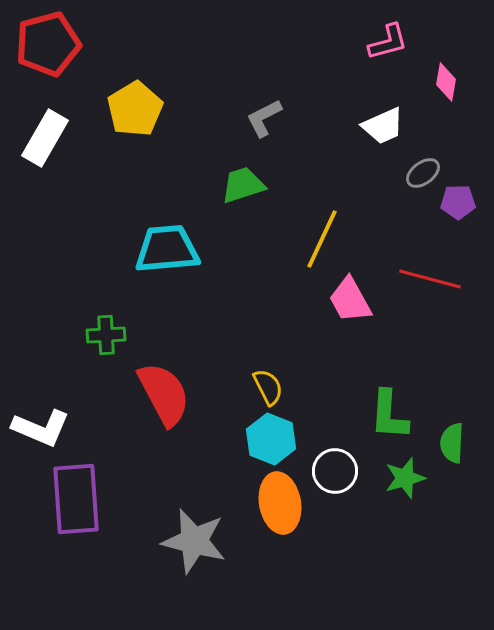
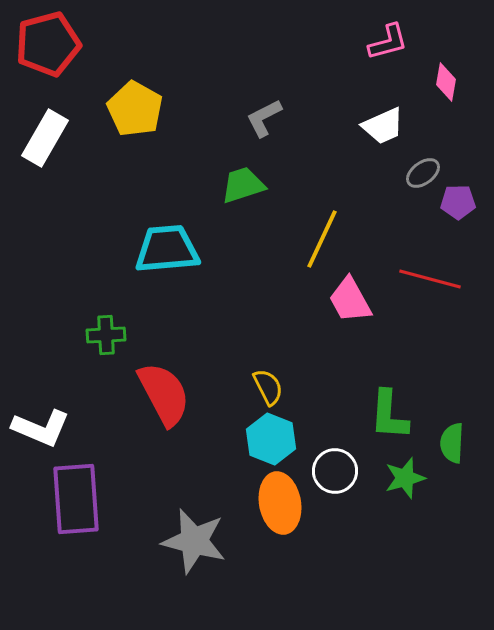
yellow pentagon: rotated 12 degrees counterclockwise
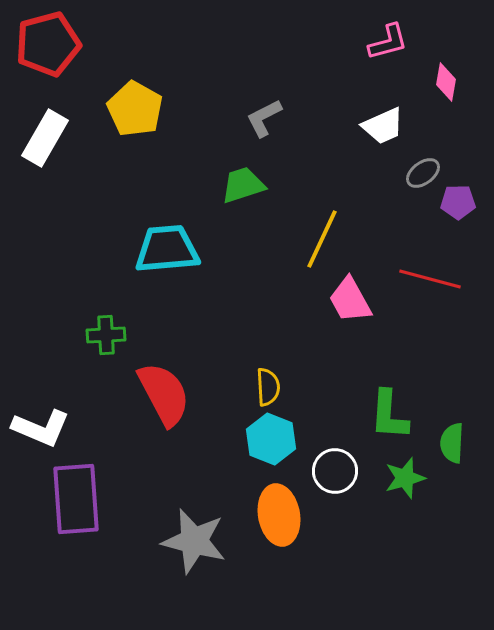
yellow semicircle: rotated 24 degrees clockwise
orange ellipse: moved 1 px left, 12 px down
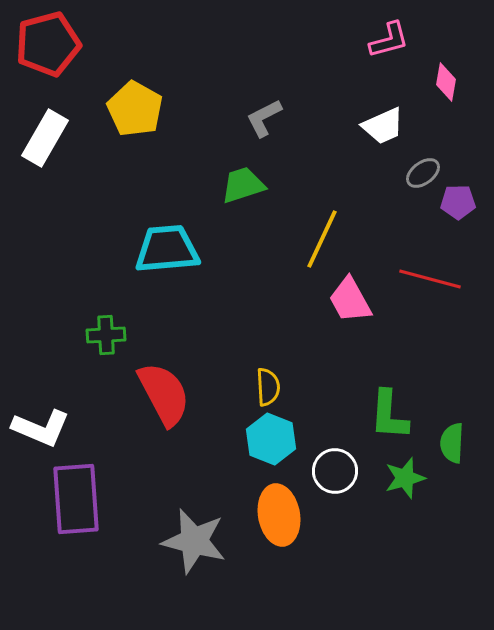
pink L-shape: moved 1 px right, 2 px up
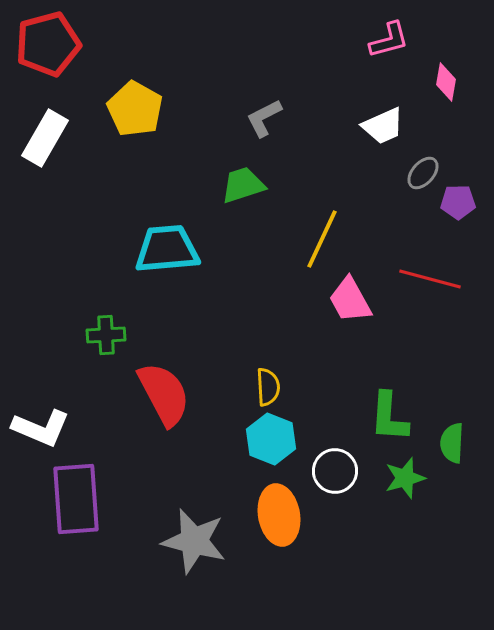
gray ellipse: rotated 12 degrees counterclockwise
green L-shape: moved 2 px down
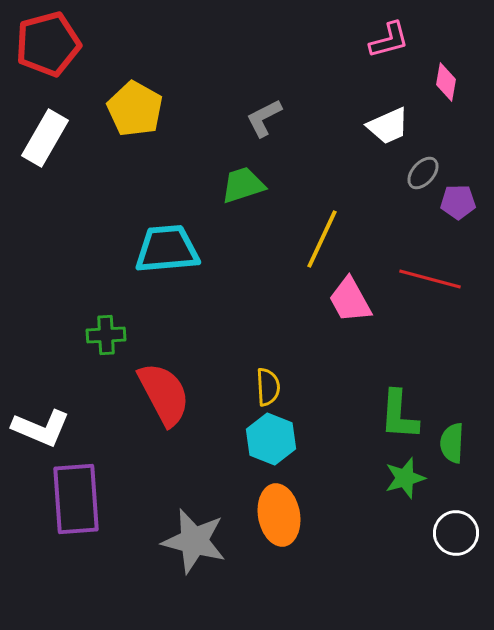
white trapezoid: moved 5 px right
green L-shape: moved 10 px right, 2 px up
white circle: moved 121 px right, 62 px down
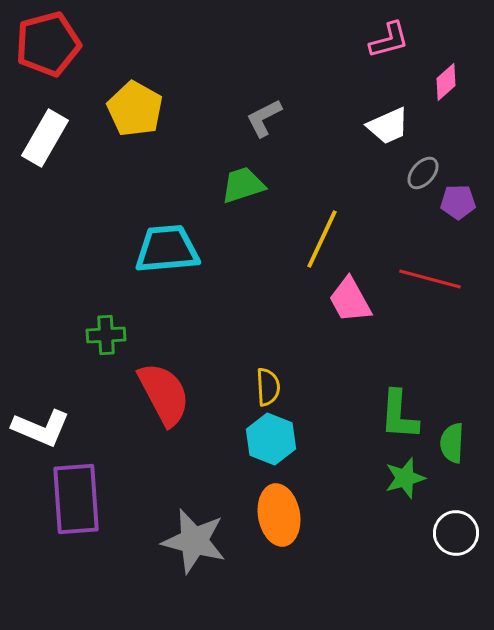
pink diamond: rotated 39 degrees clockwise
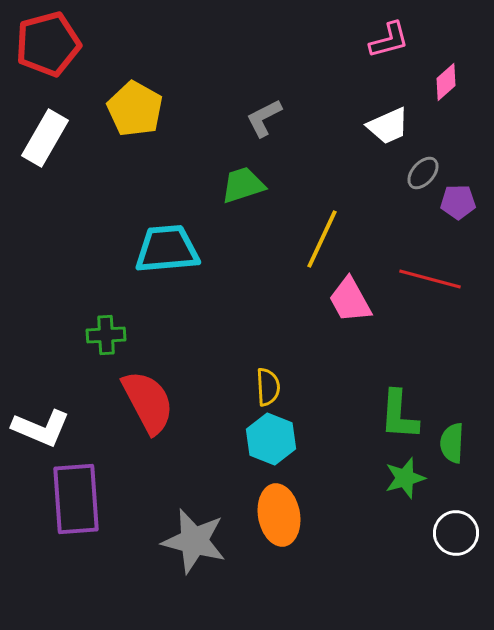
red semicircle: moved 16 px left, 8 px down
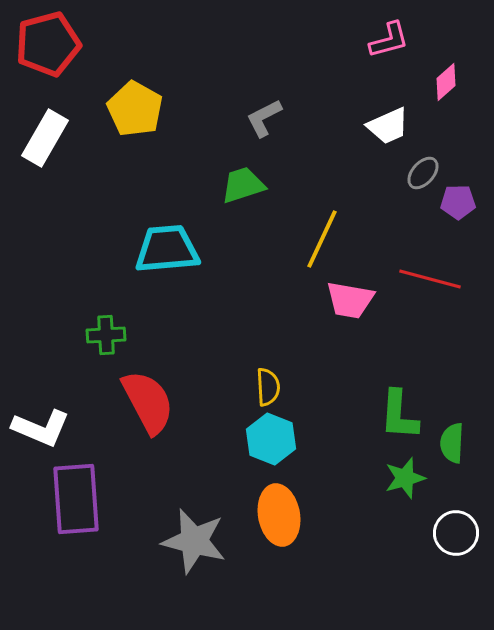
pink trapezoid: rotated 51 degrees counterclockwise
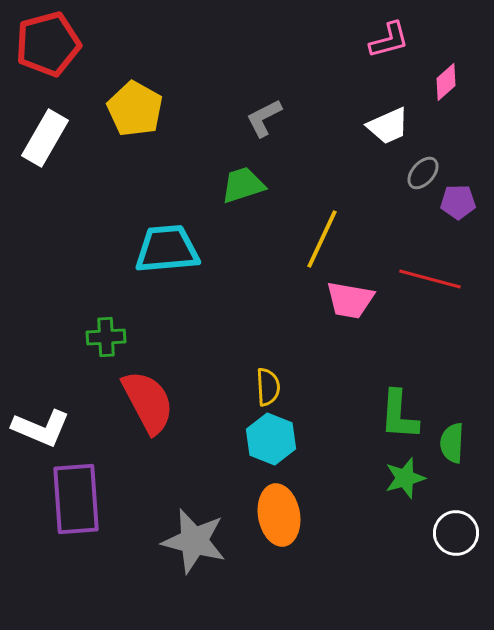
green cross: moved 2 px down
